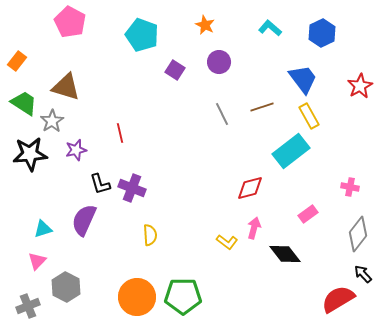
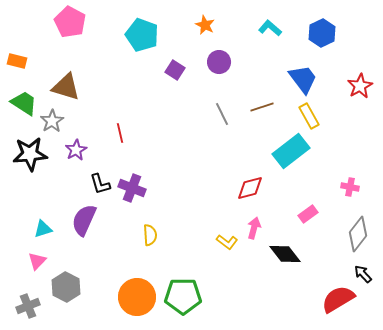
orange rectangle: rotated 66 degrees clockwise
purple star: rotated 15 degrees counterclockwise
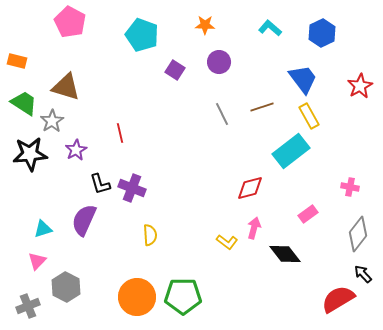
orange star: rotated 24 degrees counterclockwise
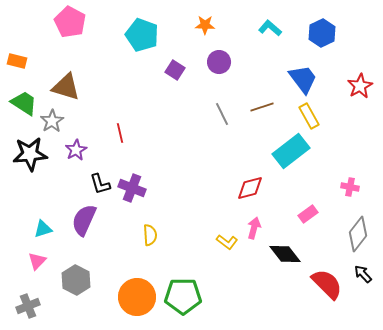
gray hexagon: moved 10 px right, 7 px up
red semicircle: moved 11 px left, 15 px up; rotated 76 degrees clockwise
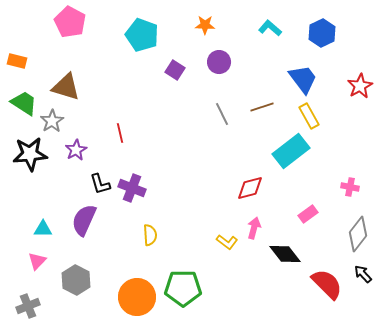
cyan triangle: rotated 18 degrees clockwise
green pentagon: moved 8 px up
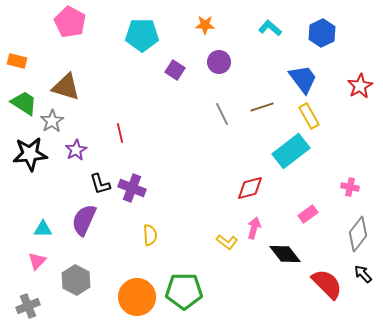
cyan pentagon: rotated 20 degrees counterclockwise
green pentagon: moved 1 px right, 3 px down
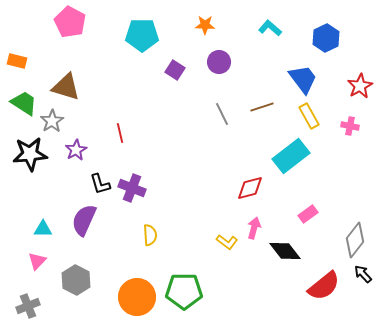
blue hexagon: moved 4 px right, 5 px down
cyan rectangle: moved 5 px down
pink cross: moved 61 px up
gray diamond: moved 3 px left, 6 px down
black diamond: moved 3 px up
red semicircle: moved 3 px left, 2 px down; rotated 96 degrees clockwise
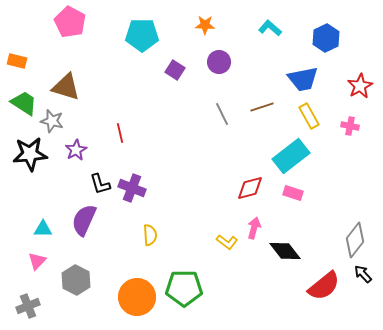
blue trapezoid: rotated 116 degrees clockwise
gray star: rotated 25 degrees counterclockwise
pink rectangle: moved 15 px left, 21 px up; rotated 54 degrees clockwise
green pentagon: moved 3 px up
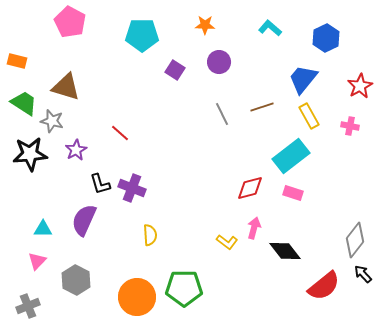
blue trapezoid: rotated 140 degrees clockwise
red line: rotated 36 degrees counterclockwise
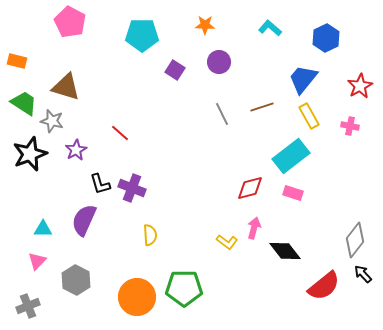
black star: rotated 16 degrees counterclockwise
